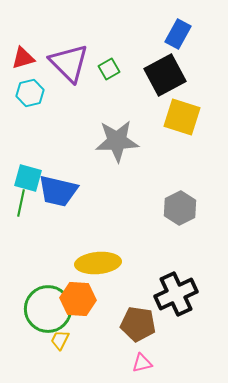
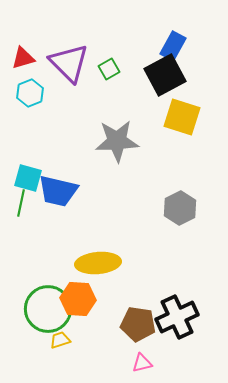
blue rectangle: moved 5 px left, 12 px down
cyan hexagon: rotated 8 degrees counterclockwise
black cross: moved 1 px right, 23 px down
yellow trapezoid: rotated 45 degrees clockwise
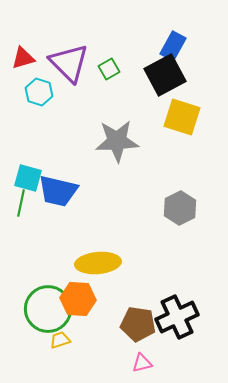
cyan hexagon: moved 9 px right, 1 px up; rotated 20 degrees counterclockwise
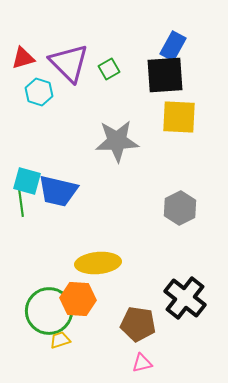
black square: rotated 24 degrees clockwise
yellow square: moved 3 px left; rotated 15 degrees counterclockwise
cyan square: moved 1 px left, 3 px down
green line: rotated 20 degrees counterclockwise
green circle: moved 1 px right, 2 px down
black cross: moved 8 px right, 19 px up; rotated 27 degrees counterclockwise
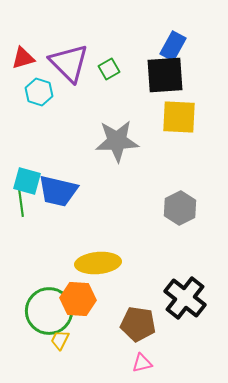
yellow trapezoid: rotated 45 degrees counterclockwise
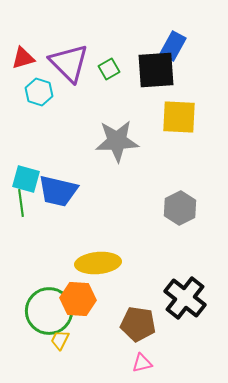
black square: moved 9 px left, 5 px up
cyan square: moved 1 px left, 2 px up
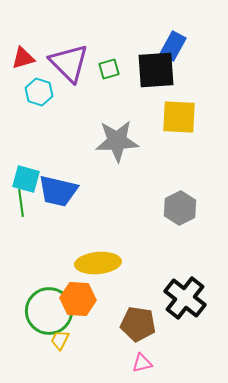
green square: rotated 15 degrees clockwise
